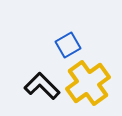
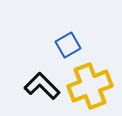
yellow cross: moved 2 px right, 3 px down; rotated 15 degrees clockwise
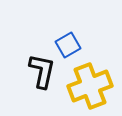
black L-shape: moved 15 px up; rotated 57 degrees clockwise
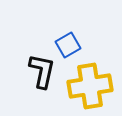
yellow cross: rotated 12 degrees clockwise
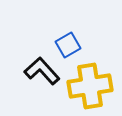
black L-shape: rotated 54 degrees counterclockwise
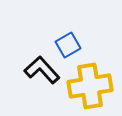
black L-shape: moved 1 px up
